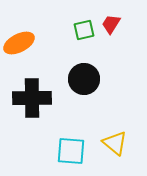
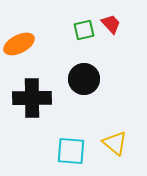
red trapezoid: rotated 105 degrees clockwise
orange ellipse: moved 1 px down
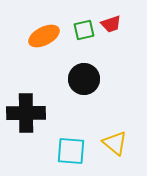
red trapezoid: rotated 115 degrees clockwise
orange ellipse: moved 25 px right, 8 px up
black cross: moved 6 px left, 15 px down
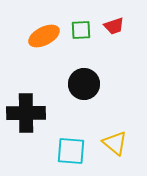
red trapezoid: moved 3 px right, 2 px down
green square: moved 3 px left; rotated 10 degrees clockwise
black circle: moved 5 px down
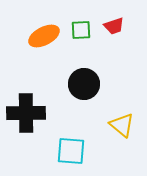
yellow triangle: moved 7 px right, 18 px up
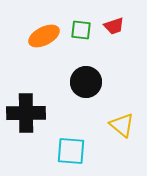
green square: rotated 10 degrees clockwise
black circle: moved 2 px right, 2 px up
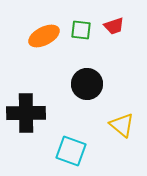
black circle: moved 1 px right, 2 px down
cyan square: rotated 16 degrees clockwise
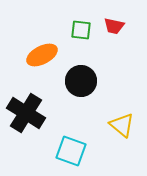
red trapezoid: rotated 30 degrees clockwise
orange ellipse: moved 2 px left, 19 px down
black circle: moved 6 px left, 3 px up
black cross: rotated 33 degrees clockwise
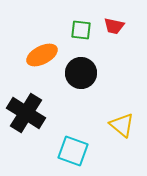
black circle: moved 8 px up
cyan square: moved 2 px right
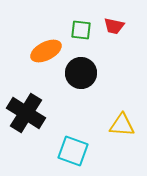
orange ellipse: moved 4 px right, 4 px up
yellow triangle: rotated 36 degrees counterclockwise
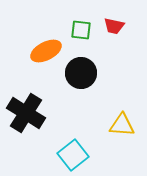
cyan square: moved 4 px down; rotated 32 degrees clockwise
